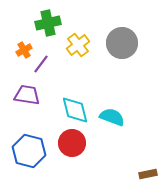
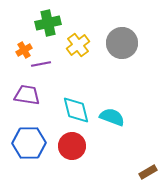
purple line: rotated 42 degrees clockwise
cyan diamond: moved 1 px right
red circle: moved 3 px down
blue hexagon: moved 8 px up; rotated 16 degrees counterclockwise
brown rectangle: moved 2 px up; rotated 18 degrees counterclockwise
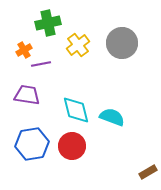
blue hexagon: moved 3 px right, 1 px down; rotated 8 degrees counterclockwise
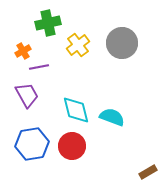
orange cross: moved 1 px left, 1 px down
purple line: moved 2 px left, 3 px down
purple trapezoid: rotated 52 degrees clockwise
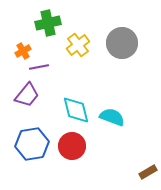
purple trapezoid: rotated 68 degrees clockwise
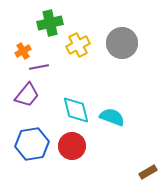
green cross: moved 2 px right
yellow cross: rotated 10 degrees clockwise
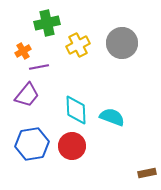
green cross: moved 3 px left
cyan diamond: rotated 12 degrees clockwise
brown rectangle: moved 1 px left, 1 px down; rotated 18 degrees clockwise
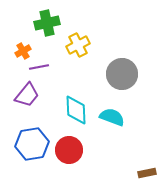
gray circle: moved 31 px down
red circle: moved 3 px left, 4 px down
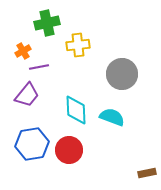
yellow cross: rotated 20 degrees clockwise
